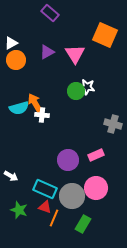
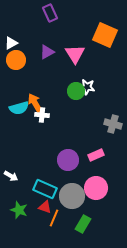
purple rectangle: rotated 24 degrees clockwise
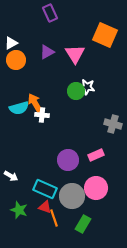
orange line: rotated 42 degrees counterclockwise
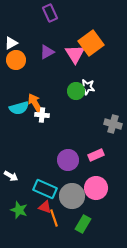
orange square: moved 14 px left, 8 px down; rotated 30 degrees clockwise
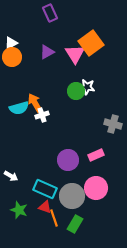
orange circle: moved 4 px left, 3 px up
white cross: rotated 24 degrees counterclockwise
green rectangle: moved 8 px left
